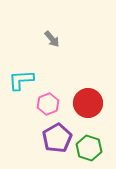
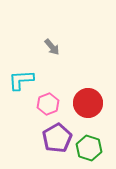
gray arrow: moved 8 px down
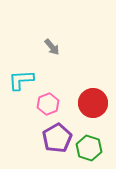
red circle: moved 5 px right
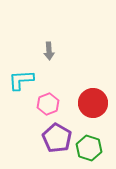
gray arrow: moved 3 px left, 4 px down; rotated 36 degrees clockwise
purple pentagon: rotated 12 degrees counterclockwise
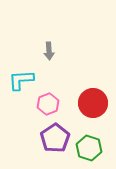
purple pentagon: moved 2 px left; rotated 8 degrees clockwise
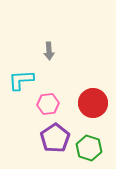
pink hexagon: rotated 15 degrees clockwise
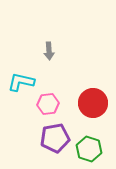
cyan L-shape: moved 2 px down; rotated 16 degrees clockwise
purple pentagon: rotated 24 degrees clockwise
green hexagon: moved 1 px down
